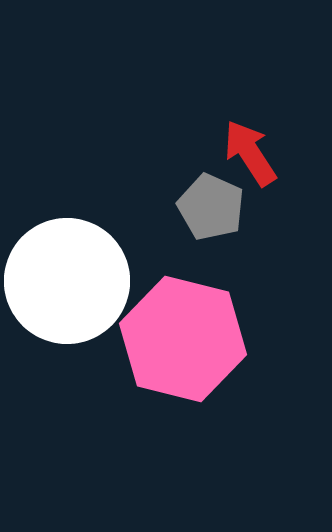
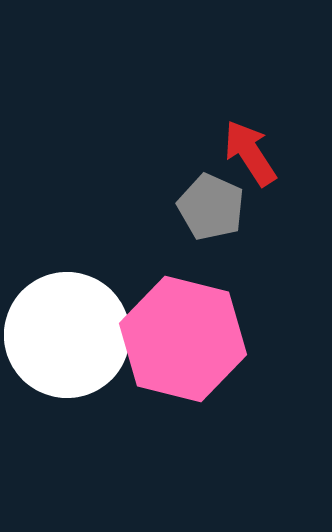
white circle: moved 54 px down
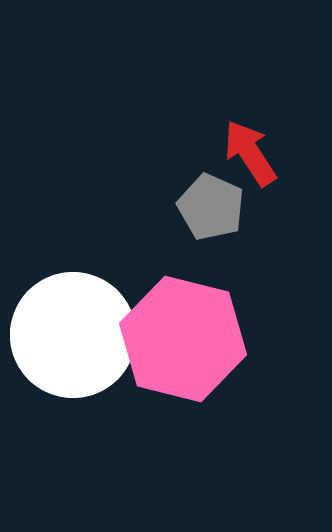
white circle: moved 6 px right
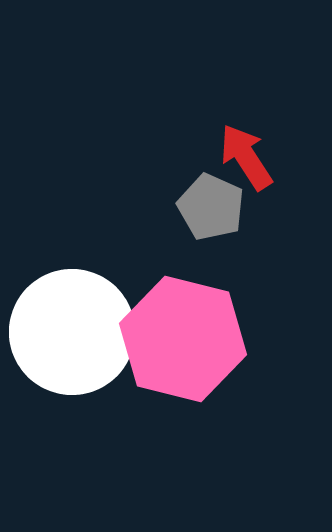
red arrow: moved 4 px left, 4 px down
white circle: moved 1 px left, 3 px up
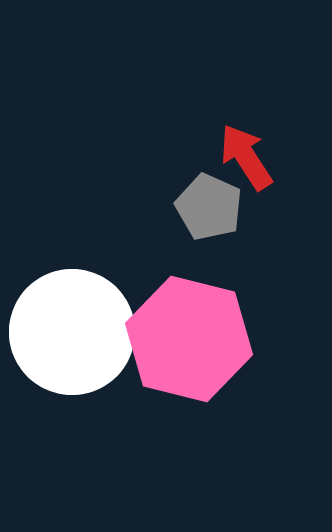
gray pentagon: moved 2 px left
pink hexagon: moved 6 px right
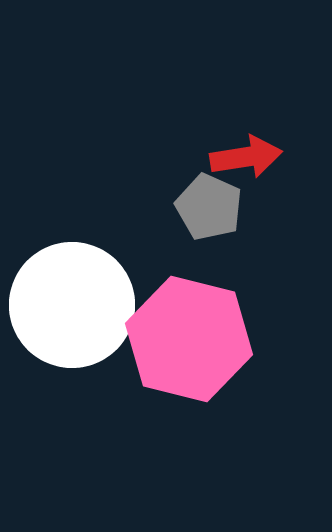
red arrow: rotated 114 degrees clockwise
white circle: moved 27 px up
